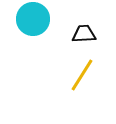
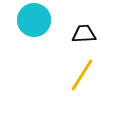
cyan circle: moved 1 px right, 1 px down
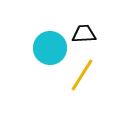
cyan circle: moved 16 px right, 28 px down
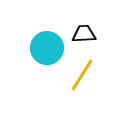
cyan circle: moved 3 px left
